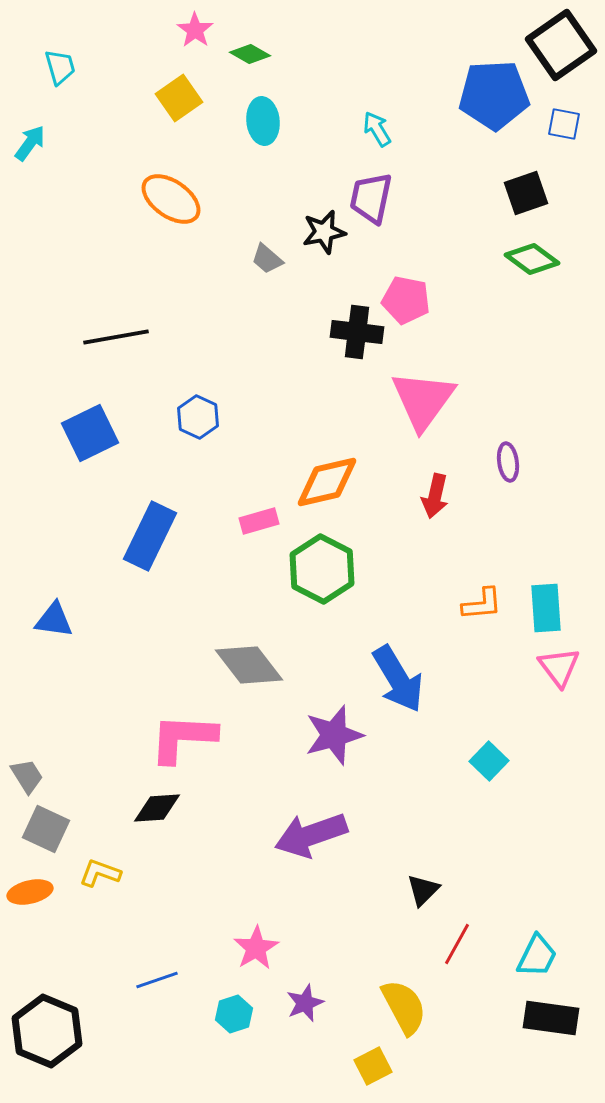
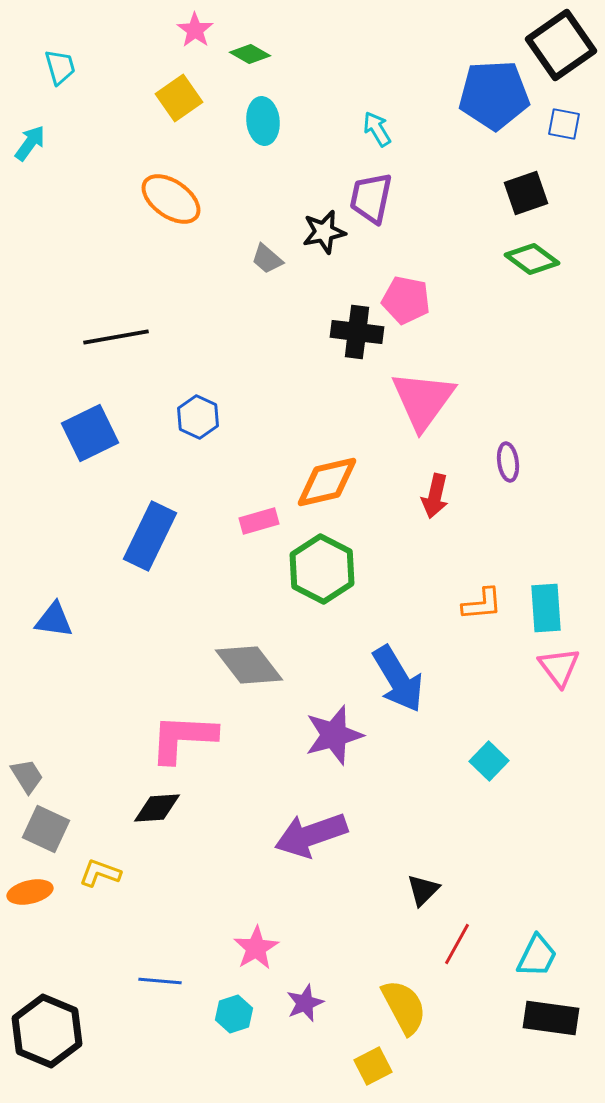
blue line at (157, 980): moved 3 px right, 1 px down; rotated 24 degrees clockwise
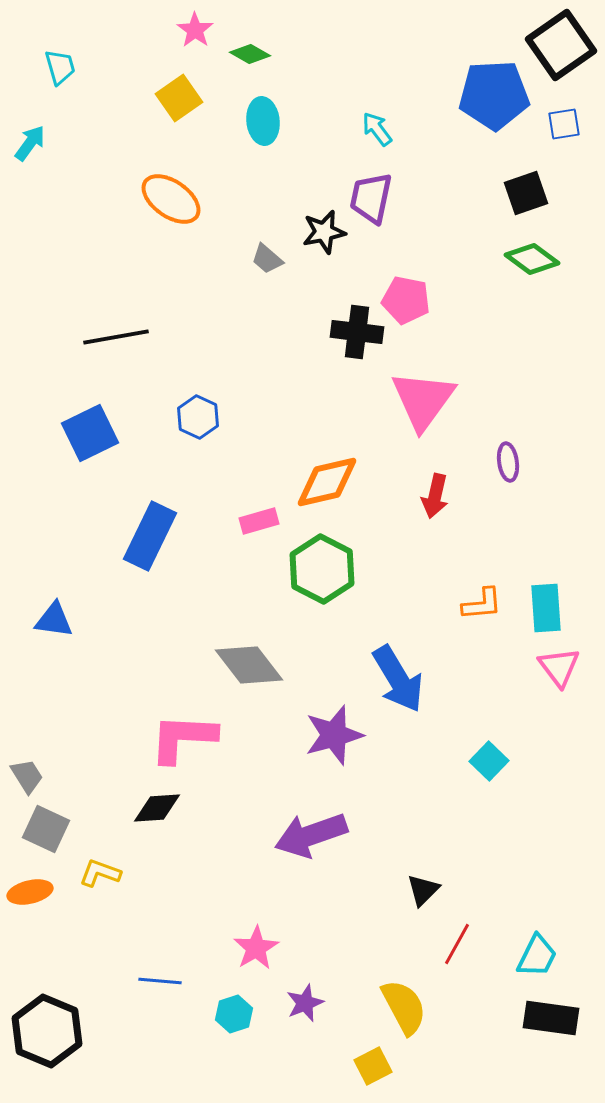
blue square at (564, 124): rotated 20 degrees counterclockwise
cyan arrow at (377, 129): rotated 6 degrees counterclockwise
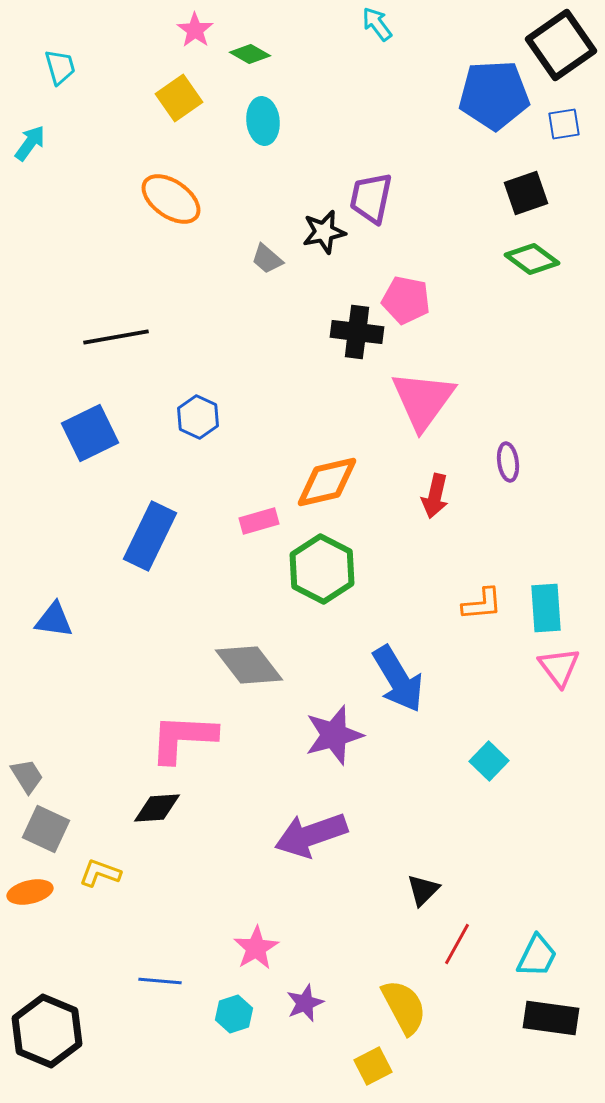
cyan arrow at (377, 129): moved 105 px up
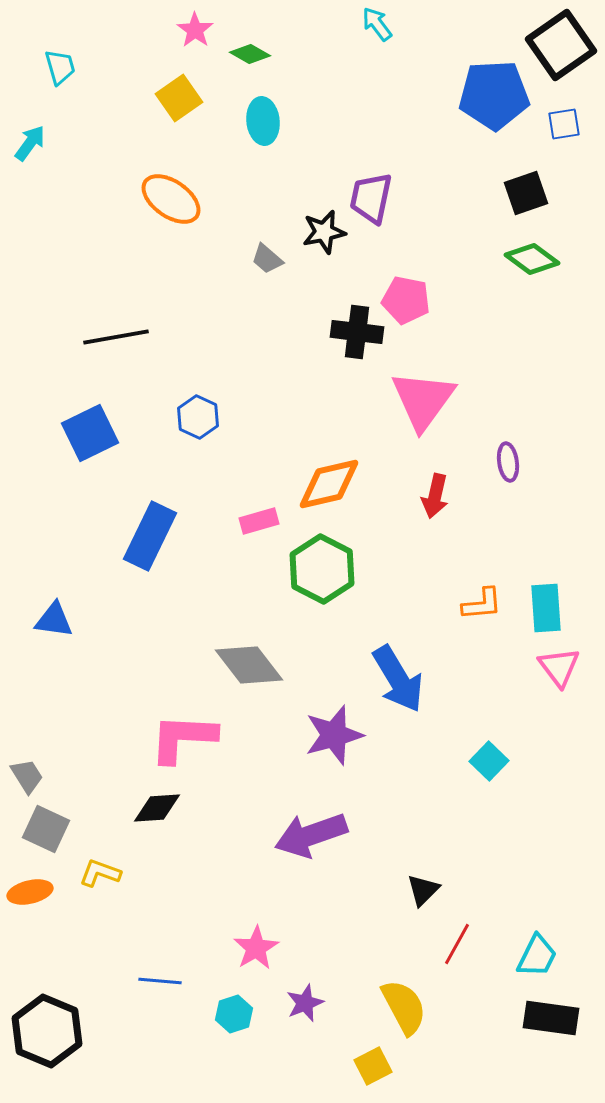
orange diamond at (327, 482): moved 2 px right, 2 px down
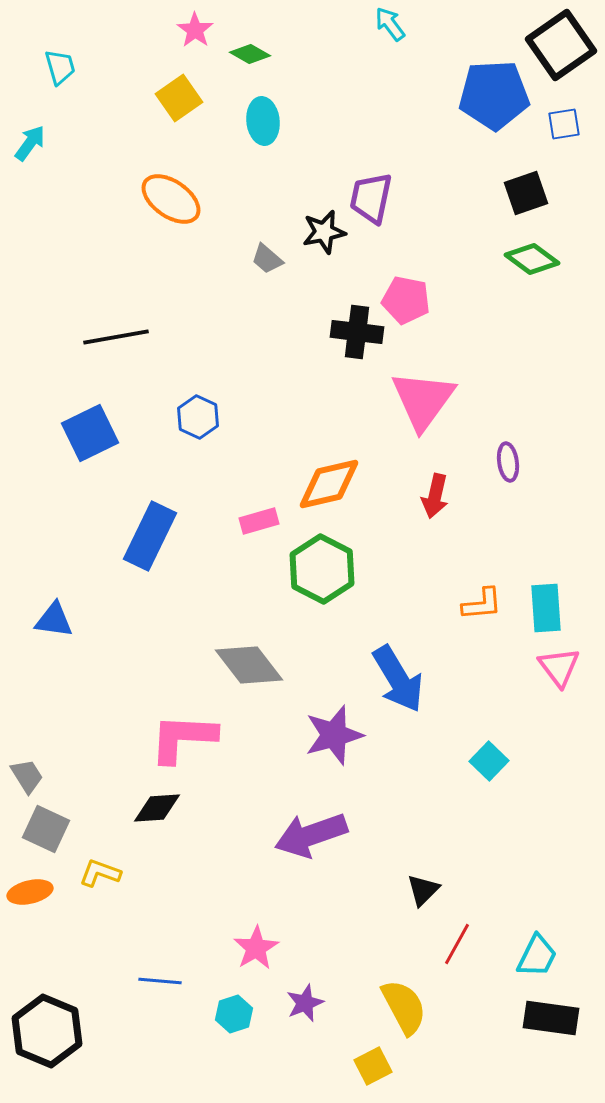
cyan arrow at (377, 24): moved 13 px right
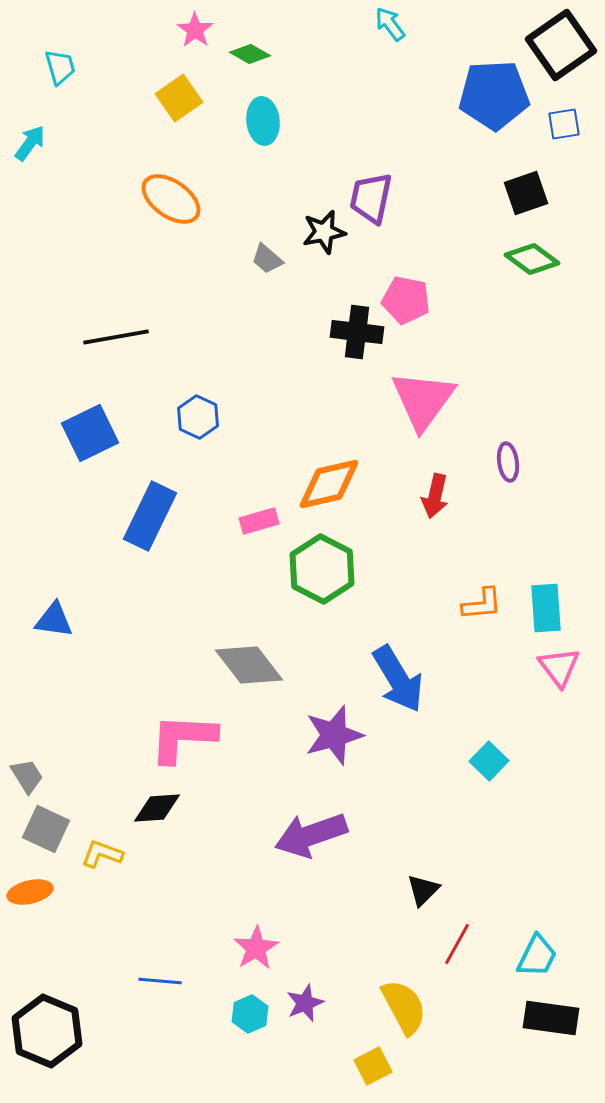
blue rectangle at (150, 536): moved 20 px up
yellow L-shape at (100, 873): moved 2 px right, 19 px up
cyan hexagon at (234, 1014): moved 16 px right; rotated 6 degrees counterclockwise
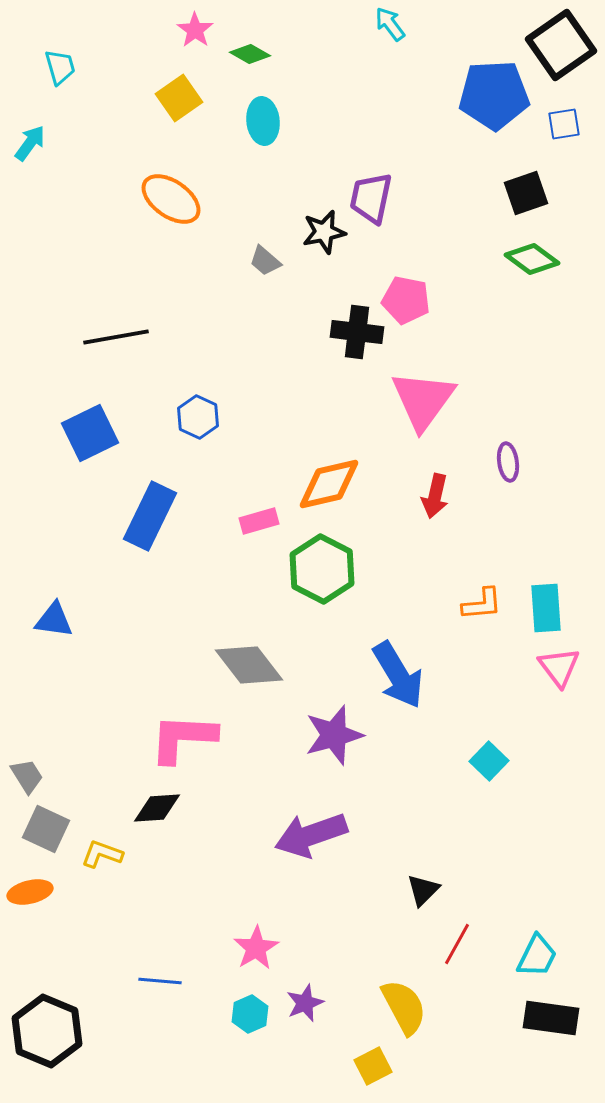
gray trapezoid at (267, 259): moved 2 px left, 2 px down
blue arrow at (398, 679): moved 4 px up
